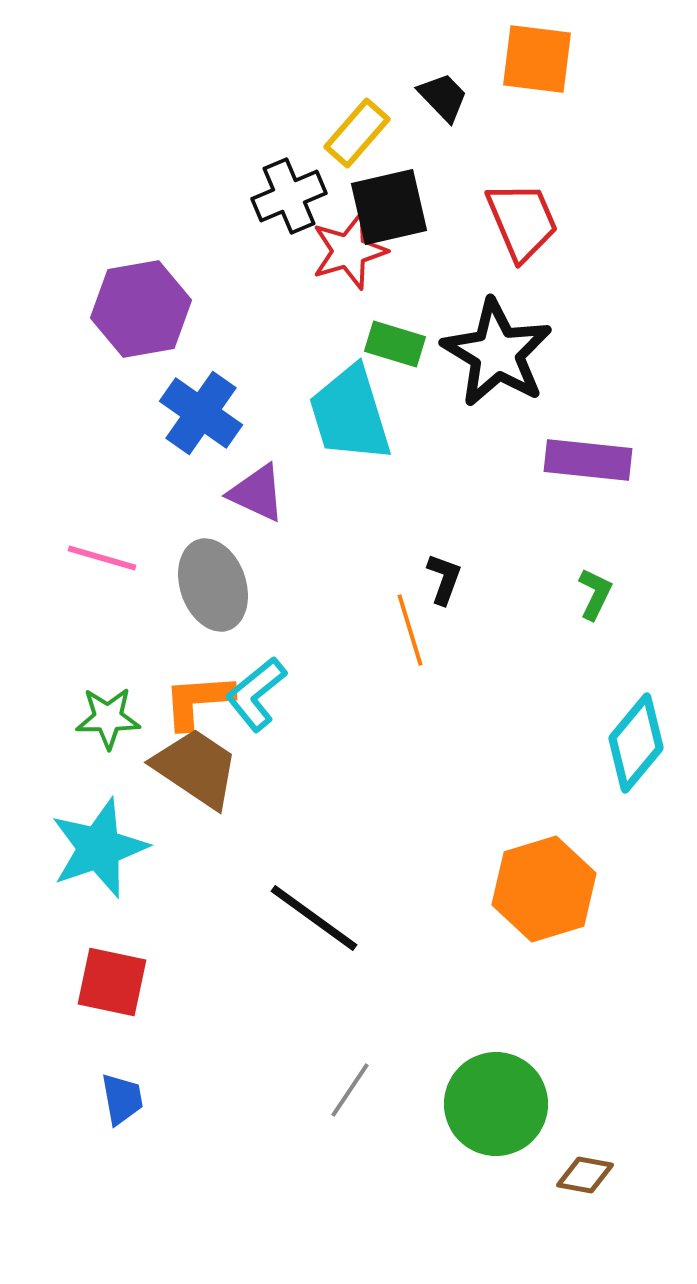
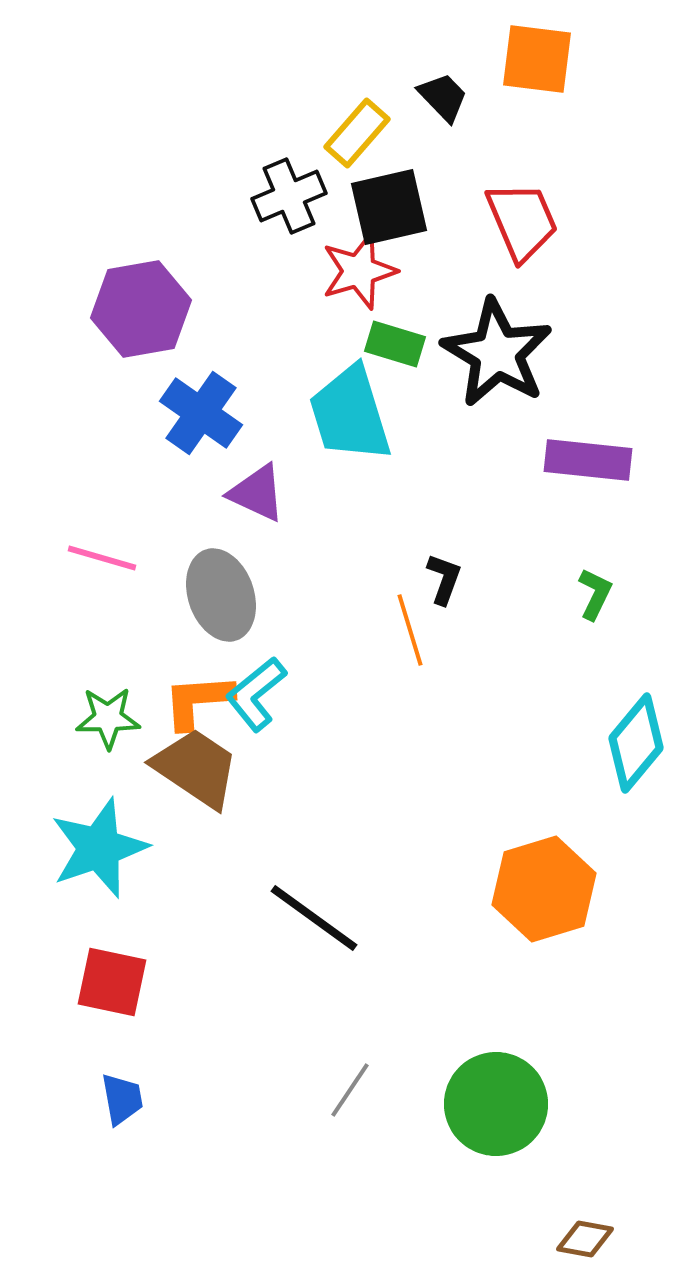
red star: moved 10 px right, 20 px down
gray ellipse: moved 8 px right, 10 px down
brown diamond: moved 64 px down
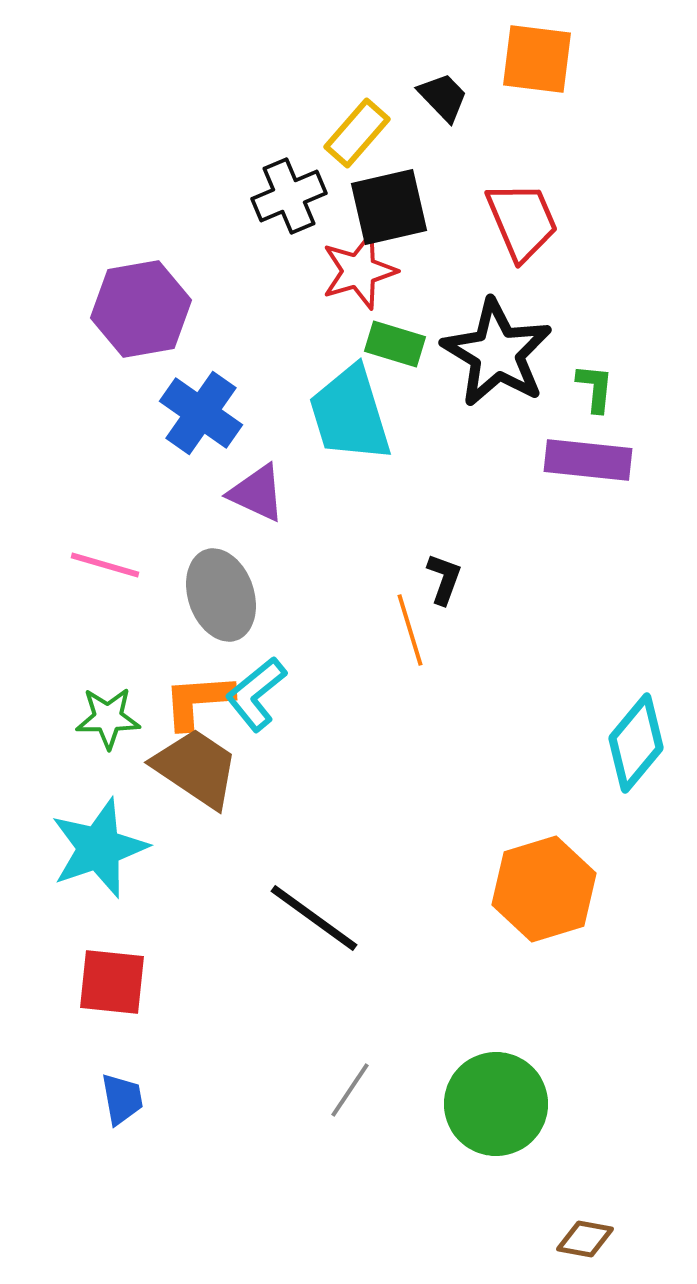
pink line: moved 3 px right, 7 px down
green L-shape: moved 206 px up; rotated 20 degrees counterclockwise
red square: rotated 6 degrees counterclockwise
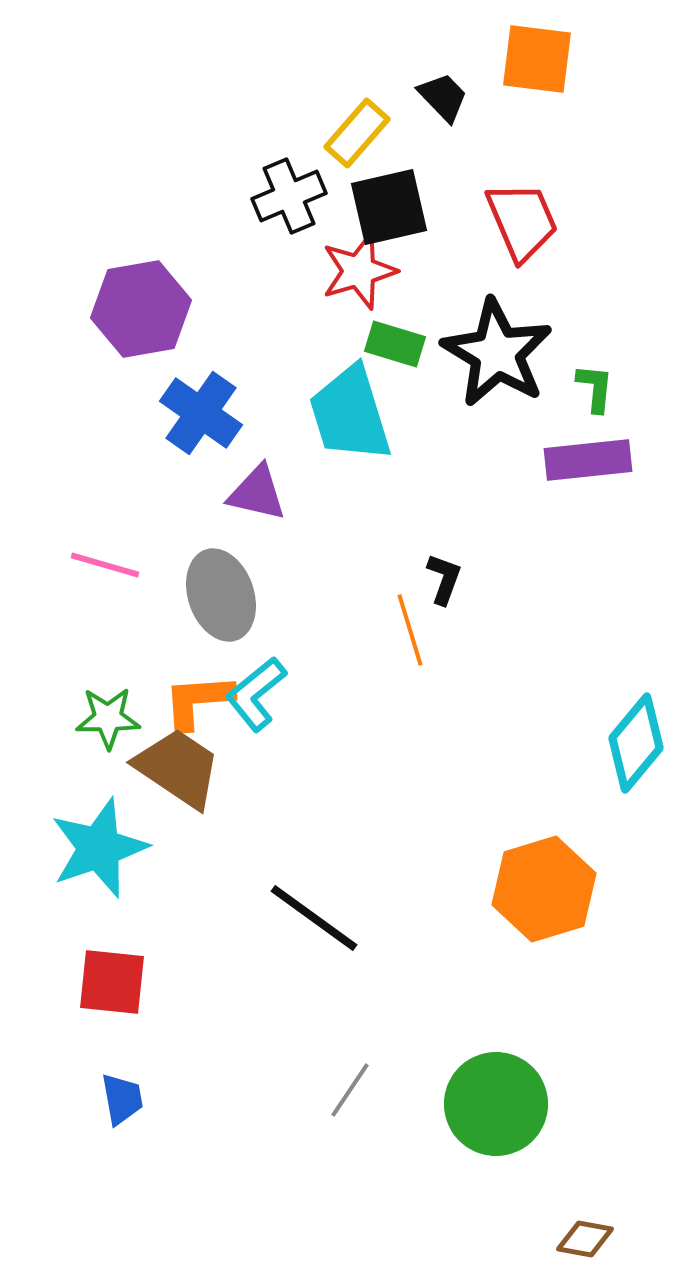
purple rectangle: rotated 12 degrees counterclockwise
purple triangle: rotated 12 degrees counterclockwise
brown trapezoid: moved 18 px left
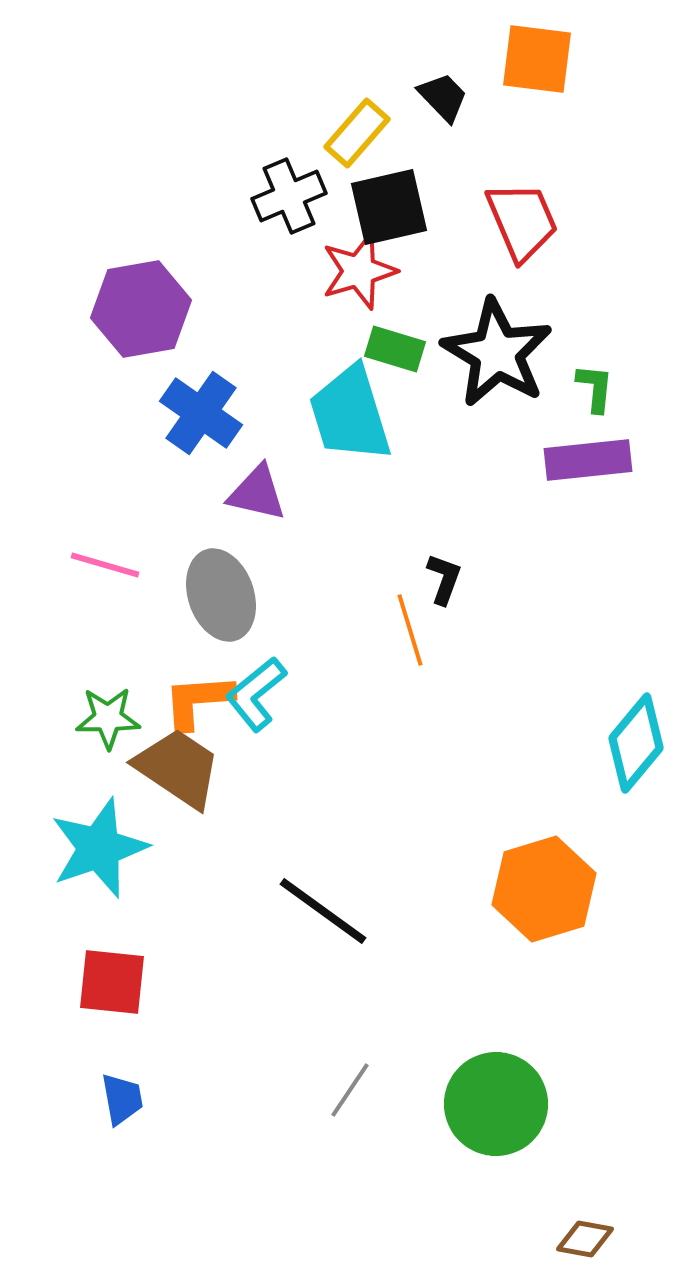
green rectangle: moved 5 px down
black line: moved 9 px right, 7 px up
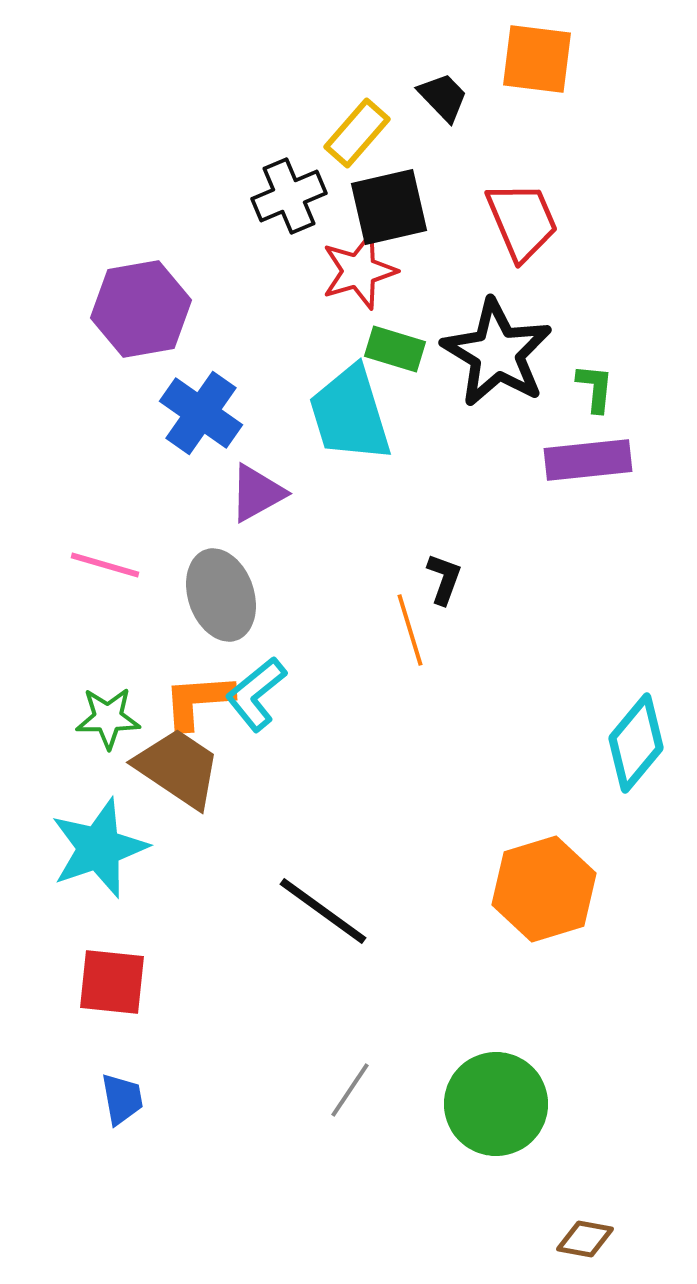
purple triangle: rotated 42 degrees counterclockwise
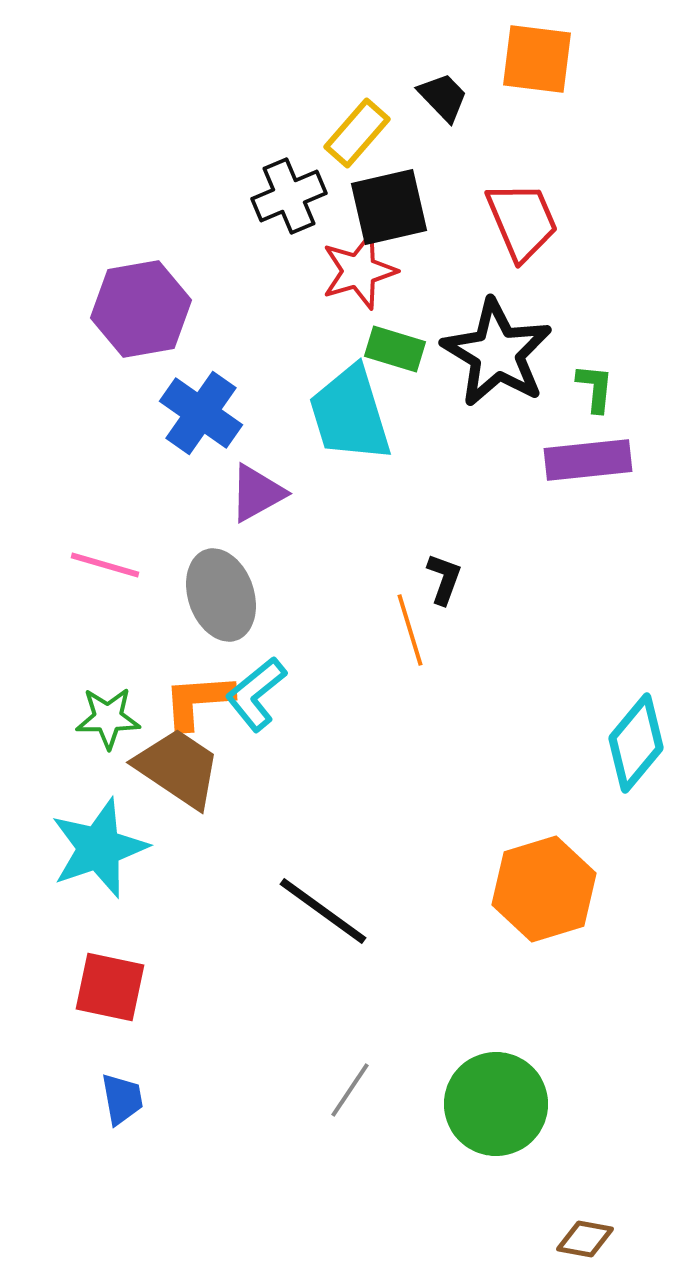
red square: moved 2 px left, 5 px down; rotated 6 degrees clockwise
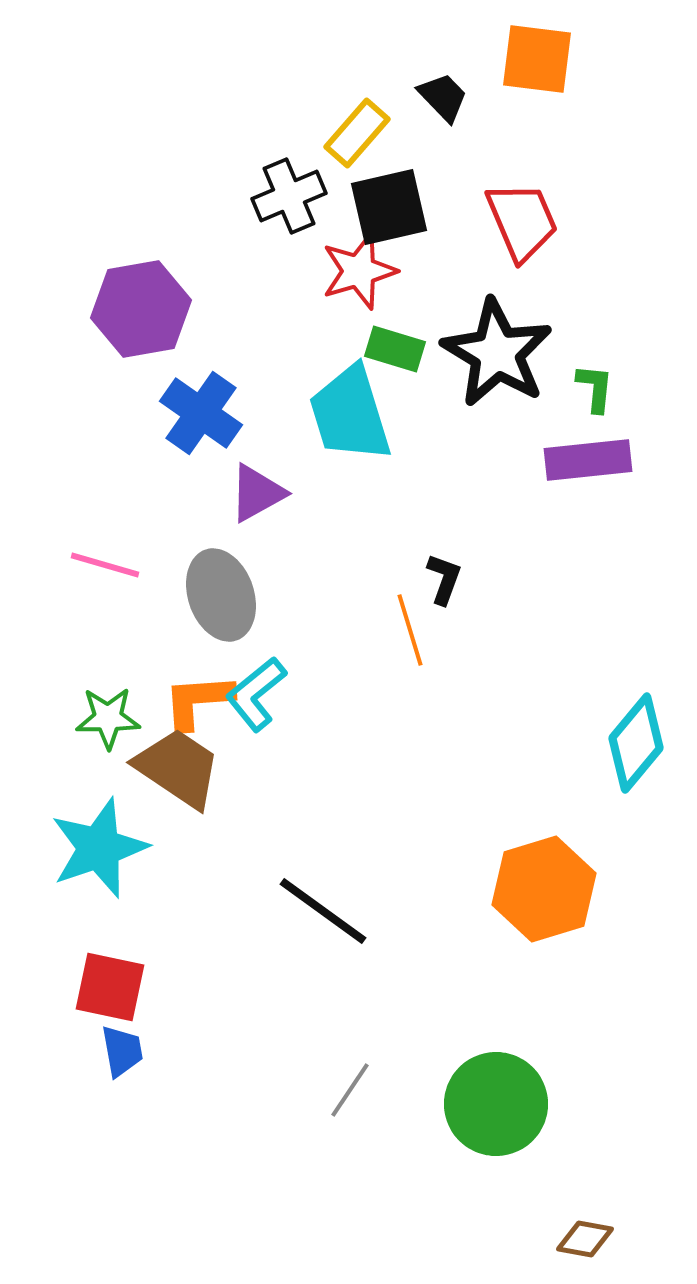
blue trapezoid: moved 48 px up
